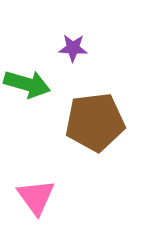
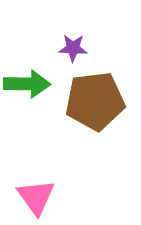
green arrow: rotated 15 degrees counterclockwise
brown pentagon: moved 21 px up
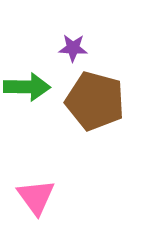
green arrow: moved 3 px down
brown pentagon: rotated 22 degrees clockwise
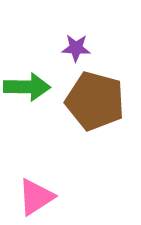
purple star: moved 3 px right
pink triangle: rotated 33 degrees clockwise
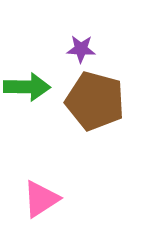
purple star: moved 5 px right, 1 px down
pink triangle: moved 5 px right, 2 px down
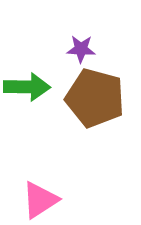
brown pentagon: moved 3 px up
pink triangle: moved 1 px left, 1 px down
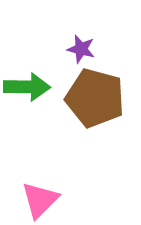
purple star: rotated 12 degrees clockwise
pink triangle: rotated 12 degrees counterclockwise
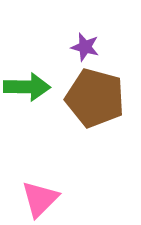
purple star: moved 4 px right, 2 px up
pink triangle: moved 1 px up
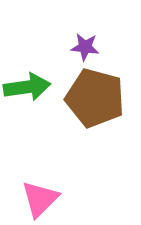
purple star: rotated 8 degrees counterclockwise
green arrow: rotated 9 degrees counterclockwise
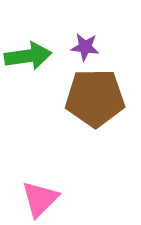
green arrow: moved 1 px right, 31 px up
brown pentagon: rotated 16 degrees counterclockwise
